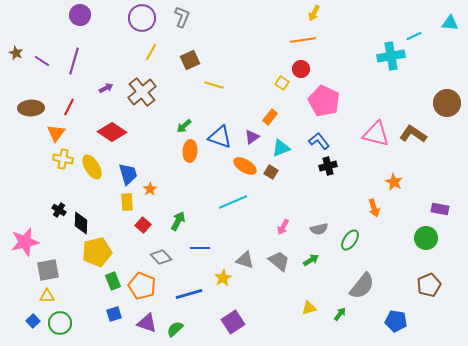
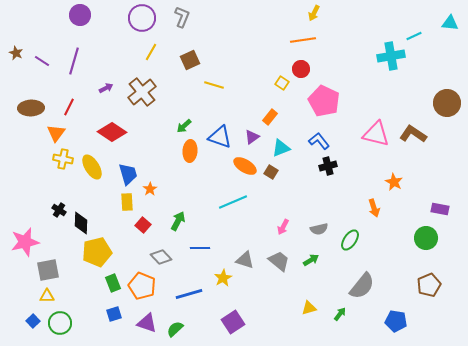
green rectangle at (113, 281): moved 2 px down
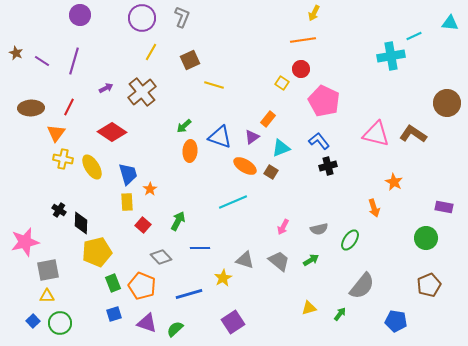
orange rectangle at (270, 117): moved 2 px left, 2 px down
purple rectangle at (440, 209): moved 4 px right, 2 px up
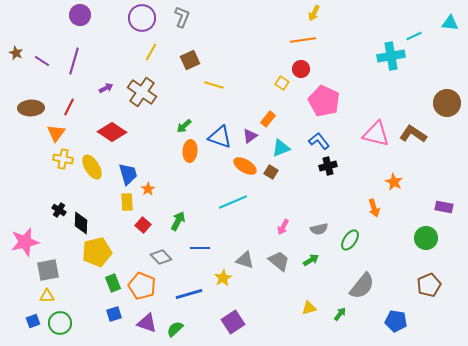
brown cross at (142, 92): rotated 16 degrees counterclockwise
purple triangle at (252, 137): moved 2 px left, 1 px up
orange star at (150, 189): moved 2 px left
blue square at (33, 321): rotated 24 degrees clockwise
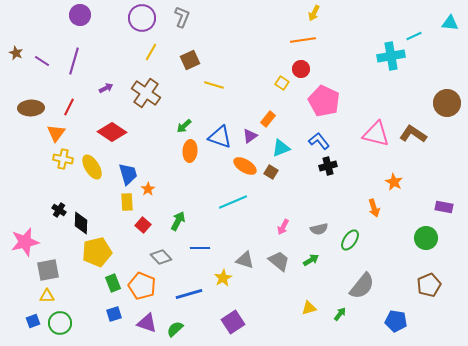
brown cross at (142, 92): moved 4 px right, 1 px down
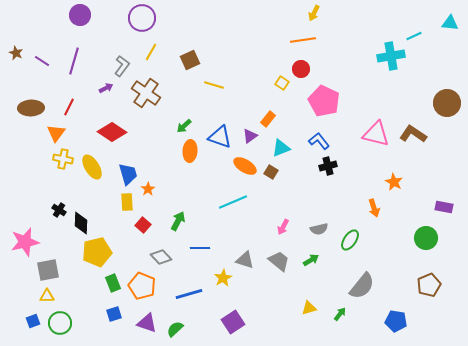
gray L-shape at (182, 17): moved 60 px left, 49 px down; rotated 15 degrees clockwise
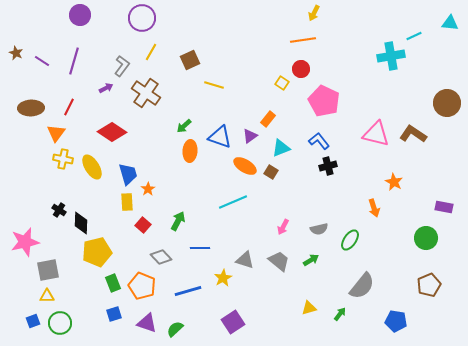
blue line at (189, 294): moved 1 px left, 3 px up
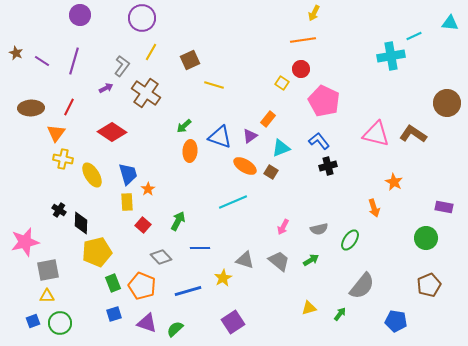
yellow ellipse at (92, 167): moved 8 px down
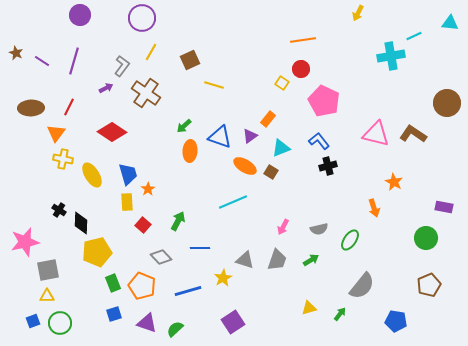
yellow arrow at (314, 13): moved 44 px right
gray trapezoid at (279, 261): moved 2 px left, 1 px up; rotated 70 degrees clockwise
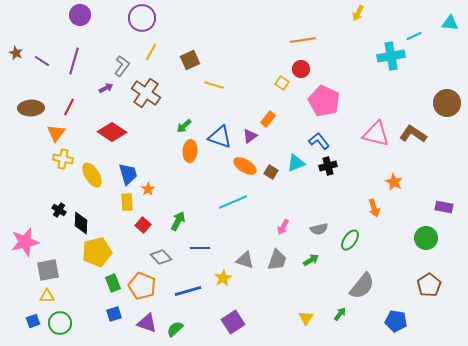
cyan triangle at (281, 148): moved 15 px right, 15 px down
brown pentagon at (429, 285): rotated 10 degrees counterclockwise
yellow triangle at (309, 308): moved 3 px left, 10 px down; rotated 42 degrees counterclockwise
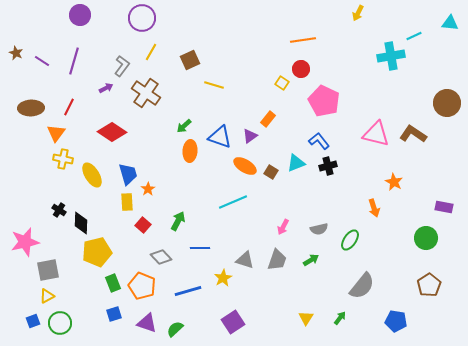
yellow triangle at (47, 296): rotated 28 degrees counterclockwise
green arrow at (340, 314): moved 4 px down
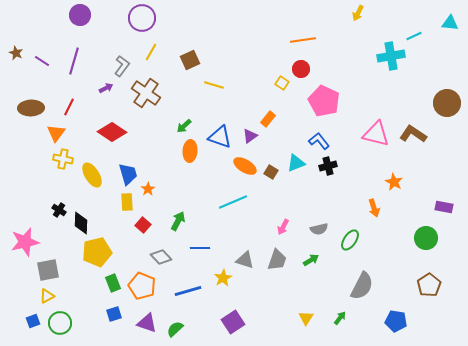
gray semicircle at (362, 286): rotated 12 degrees counterclockwise
